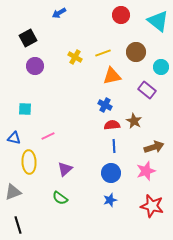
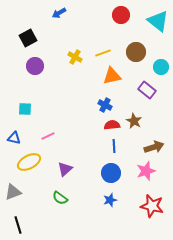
yellow ellipse: rotated 65 degrees clockwise
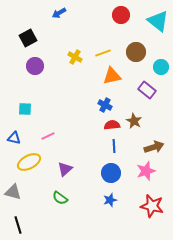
gray triangle: rotated 36 degrees clockwise
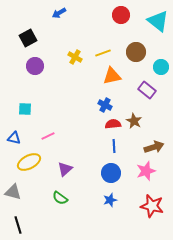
red semicircle: moved 1 px right, 1 px up
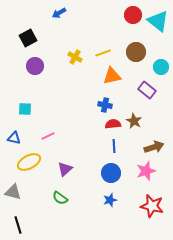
red circle: moved 12 px right
blue cross: rotated 16 degrees counterclockwise
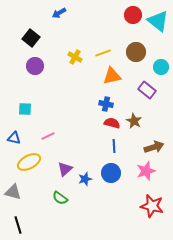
black square: moved 3 px right; rotated 24 degrees counterclockwise
blue cross: moved 1 px right, 1 px up
red semicircle: moved 1 px left, 1 px up; rotated 21 degrees clockwise
blue star: moved 25 px left, 21 px up
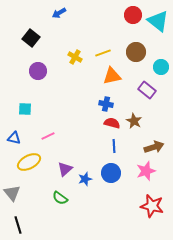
purple circle: moved 3 px right, 5 px down
gray triangle: moved 1 px left, 1 px down; rotated 36 degrees clockwise
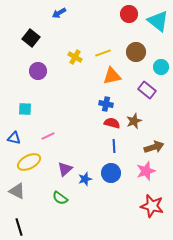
red circle: moved 4 px left, 1 px up
brown star: rotated 21 degrees clockwise
gray triangle: moved 5 px right, 2 px up; rotated 24 degrees counterclockwise
black line: moved 1 px right, 2 px down
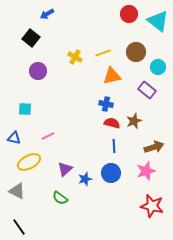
blue arrow: moved 12 px left, 1 px down
cyan circle: moved 3 px left
black line: rotated 18 degrees counterclockwise
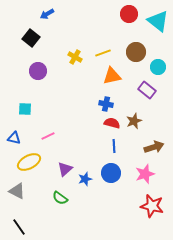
pink star: moved 1 px left, 3 px down
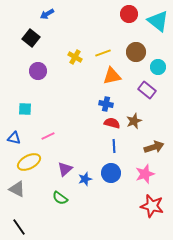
gray triangle: moved 2 px up
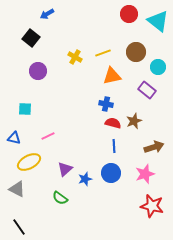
red semicircle: moved 1 px right
